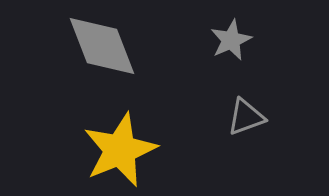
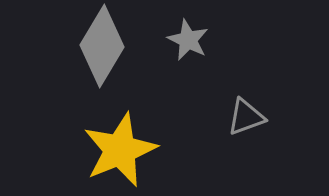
gray star: moved 43 px left; rotated 21 degrees counterclockwise
gray diamond: rotated 52 degrees clockwise
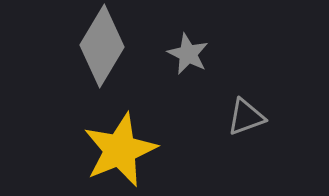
gray star: moved 14 px down
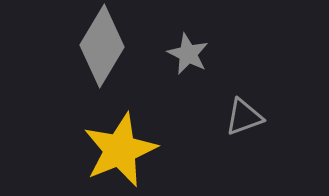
gray triangle: moved 2 px left
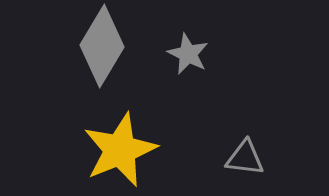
gray triangle: moved 1 px right, 41 px down; rotated 27 degrees clockwise
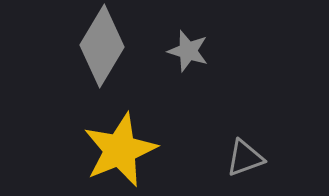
gray star: moved 3 px up; rotated 9 degrees counterclockwise
gray triangle: rotated 27 degrees counterclockwise
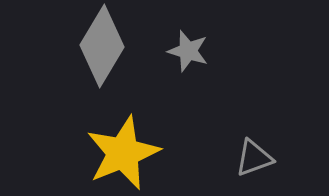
yellow star: moved 3 px right, 3 px down
gray triangle: moved 9 px right
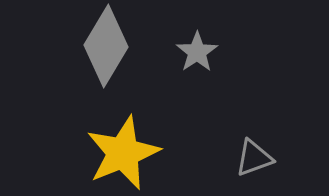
gray diamond: moved 4 px right
gray star: moved 9 px right, 1 px down; rotated 21 degrees clockwise
